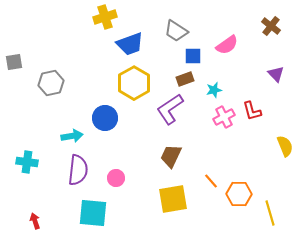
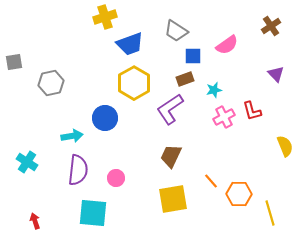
brown cross: rotated 18 degrees clockwise
cyan cross: rotated 25 degrees clockwise
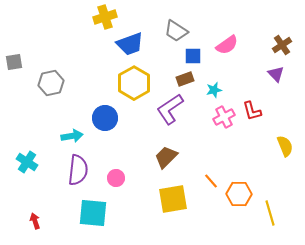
brown cross: moved 11 px right, 19 px down
brown trapezoid: moved 5 px left, 1 px down; rotated 20 degrees clockwise
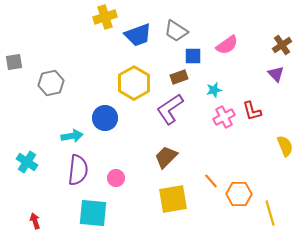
blue trapezoid: moved 8 px right, 9 px up
brown rectangle: moved 6 px left, 2 px up
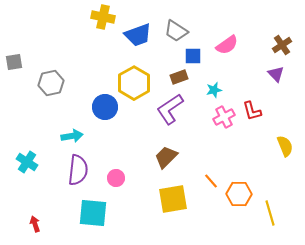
yellow cross: moved 2 px left; rotated 30 degrees clockwise
blue circle: moved 11 px up
red arrow: moved 3 px down
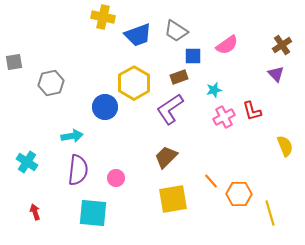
red arrow: moved 12 px up
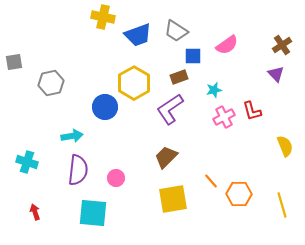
cyan cross: rotated 15 degrees counterclockwise
yellow line: moved 12 px right, 8 px up
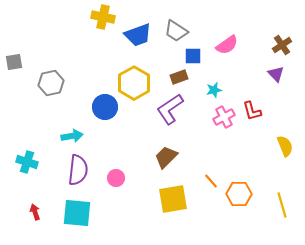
cyan square: moved 16 px left
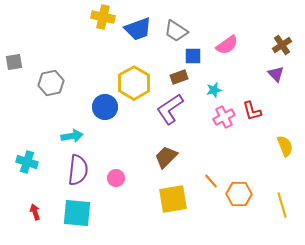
blue trapezoid: moved 6 px up
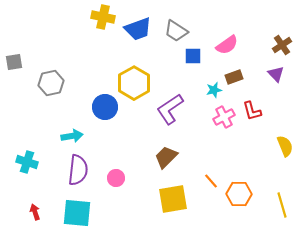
brown rectangle: moved 55 px right
